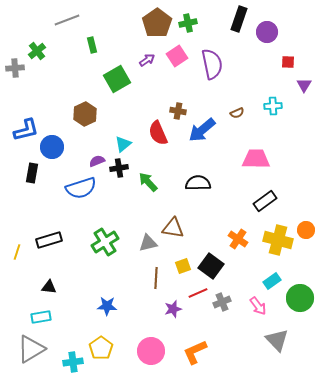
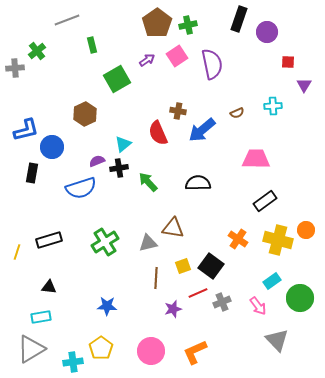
green cross at (188, 23): moved 2 px down
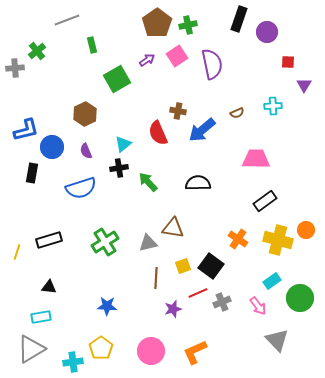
purple semicircle at (97, 161): moved 11 px left, 10 px up; rotated 91 degrees counterclockwise
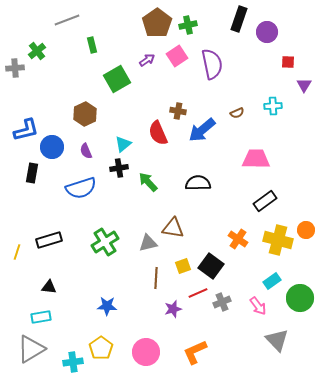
pink circle at (151, 351): moved 5 px left, 1 px down
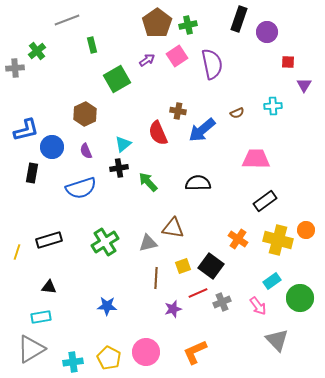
yellow pentagon at (101, 348): moved 8 px right, 10 px down; rotated 10 degrees counterclockwise
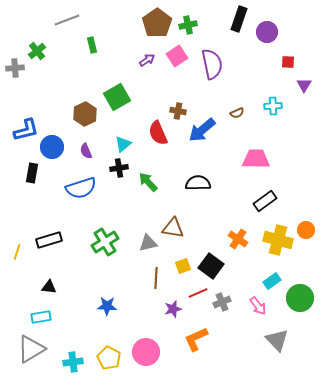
green square at (117, 79): moved 18 px down
orange L-shape at (195, 352): moved 1 px right, 13 px up
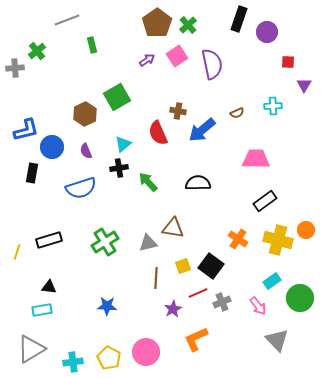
green cross at (188, 25): rotated 30 degrees counterclockwise
purple star at (173, 309): rotated 12 degrees counterclockwise
cyan rectangle at (41, 317): moved 1 px right, 7 px up
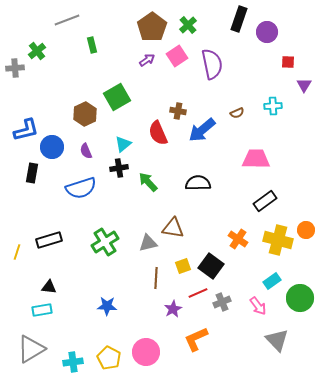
brown pentagon at (157, 23): moved 5 px left, 4 px down
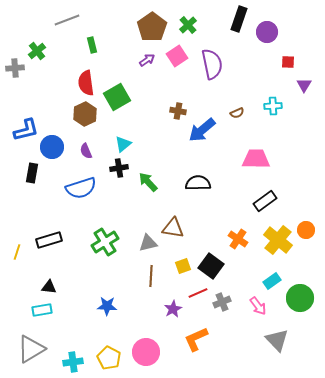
red semicircle at (158, 133): moved 72 px left, 50 px up; rotated 15 degrees clockwise
yellow cross at (278, 240): rotated 24 degrees clockwise
brown line at (156, 278): moved 5 px left, 2 px up
